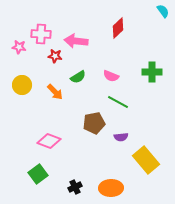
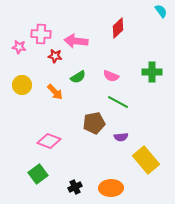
cyan semicircle: moved 2 px left
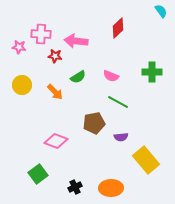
pink diamond: moved 7 px right
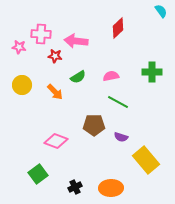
pink semicircle: rotated 147 degrees clockwise
brown pentagon: moved 2 px down; rotated 10 degrees clockwise
purple semicircle: rotated 24 degrees clockwise
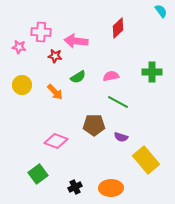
pink cross: moved 2 px up
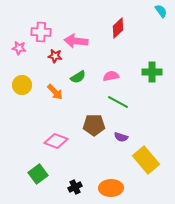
pink star: moved 1 px down
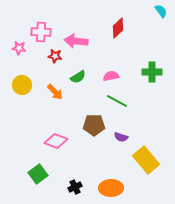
green line: moved 1 px left, 1 px up
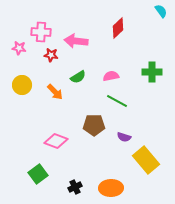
red star: moved 4 px left, 1 px up
purple semicircle: moved 3 px right
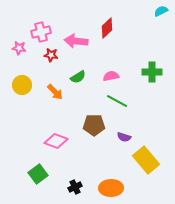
cyan semicircle: rotated 80 degrees counterclockwise
red diamond: moved 11 px left
pink cross: rotated 18 degrees counterclockwise
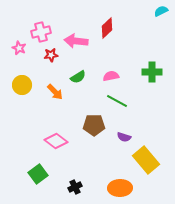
pink star: rotated 16 degrees clockwise
red star: rotated 16 degrees counterclockwise
pink diamond: rotated 15 degrees clockwise
orange ellipse: moved 9 px right
